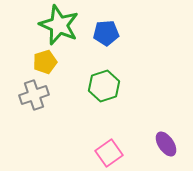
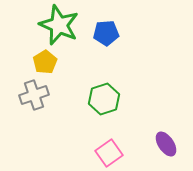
yellow pentagon: rotated 15 degrees counterclockwise
green hexagon: moved 13 px down
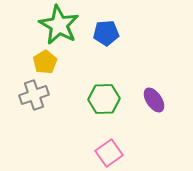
green star: rotated 6 degrees clockwise
green hexagon: rotated 16 degrees clockwise
purple ellipse: moved 12 px left, 44 px up
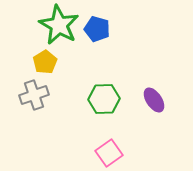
blue pentagon: moved 9 px left, 4 px up; rotated 20 degrees clockwise
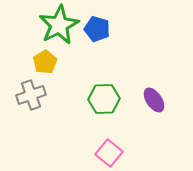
green star: rotated 15 degrees clockwise
gray cross: moved 3 px left
pink square: rotated 16 degrees counterclockwise
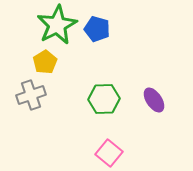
green star: moved 2 px left
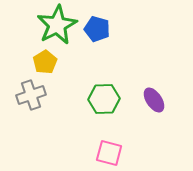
pink square: rotated 24 degrees counterclockwise
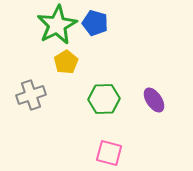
blue pentagon: moved 2 px left, 6 px up
yellow pentagon: moved 21 px right
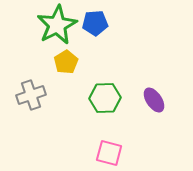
blue pentagon: rotated 20 degrees counterclockwise
green hexagon: moved 1 px right, 1 px up
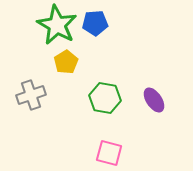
green star: rotated 15 degrees counterclockwise
green hexagon: rotated 12 degrees clockwise
